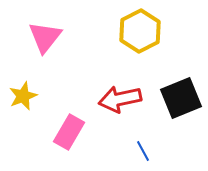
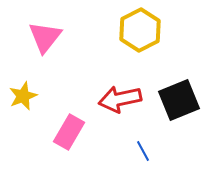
yellow hexagon: moved 1 px up
black square: moved 2 px left, 2 px down
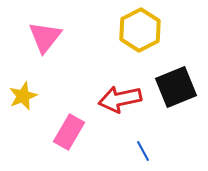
black square: moved 3 px left, 13 px up
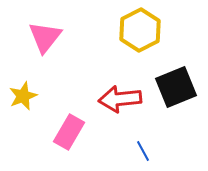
red arrow: rotated 6 degrees clockwise
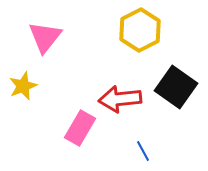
black square: rotated 33 degrees counterclockwise
yellow star: moved 10 px up
pink rectangle: moved 11 px right, 4 px up
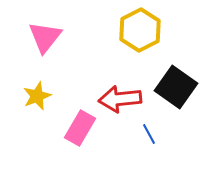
yellow star: moved 14 px right, 10 px down
blue line: moved 6 px right, 17 px up
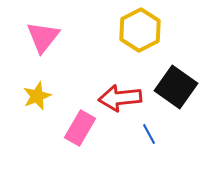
pink triangle: moved 2 px left
red arrow: moved 1 px up
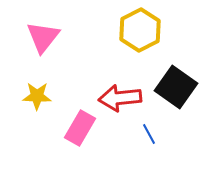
yellow star: rotated 24 degrees clockwise
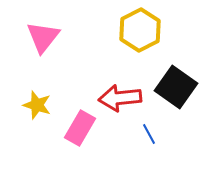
yellow star: moved 9 px down; rotated 16 degrees clockwise
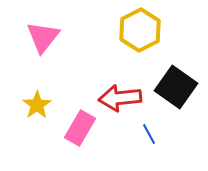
yellow star: rotated 20 degrees clockwise
